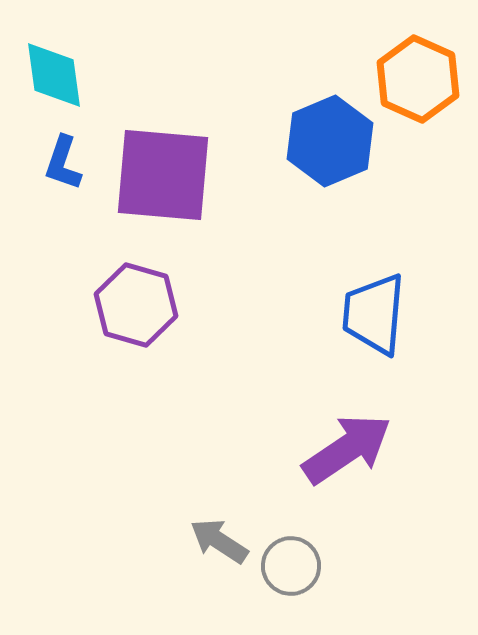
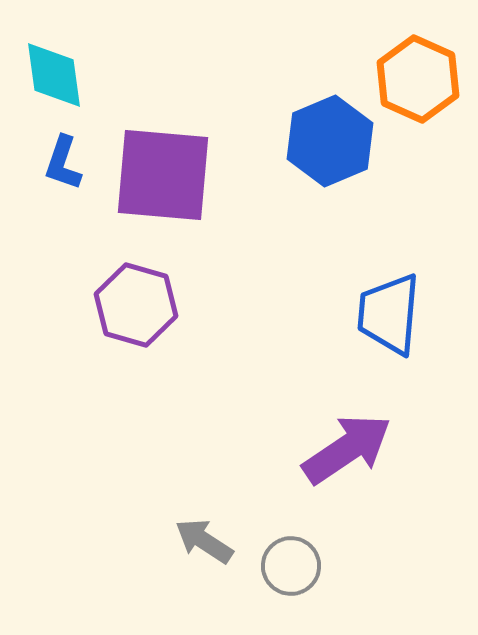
blue trapezoid: moved 15 px right
gray arrow: moved 15 px left
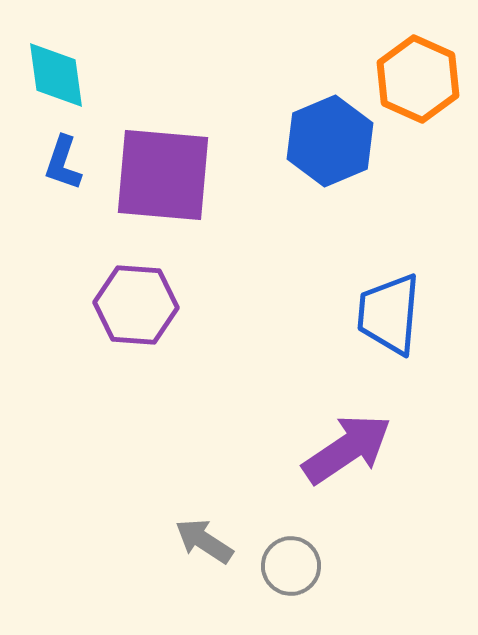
cyan diamond: moved 2 px right
purple hexagon: rotated 12 degrees counterclockwise
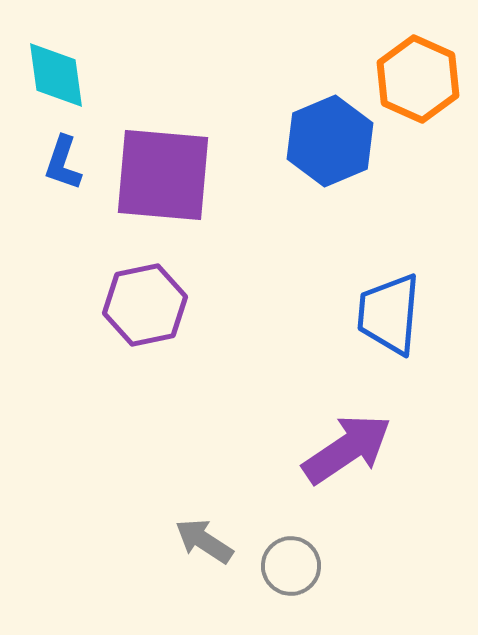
purple hexagon: moved 9 px right; rotated 16 degrees counterclockwise
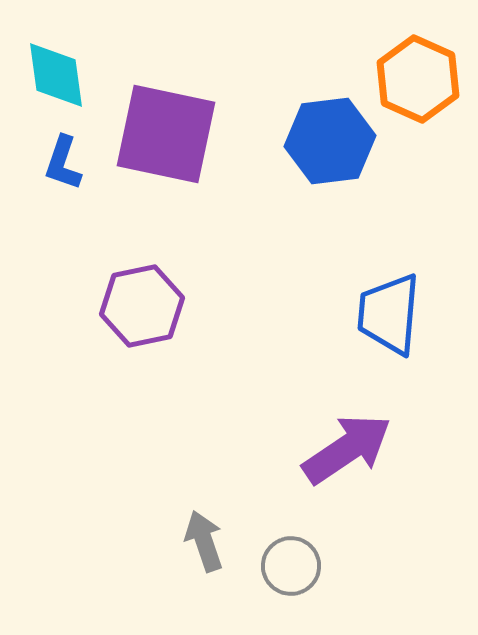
blue hexagon: rotated 16 degrees clockwise
purple square: moved 3 px right, 41 px up; rotated 7 degrees clockwise
purple hexagon: moved 3 px left, 1 px down
gray arrow: rotated 38 degrees clockwise
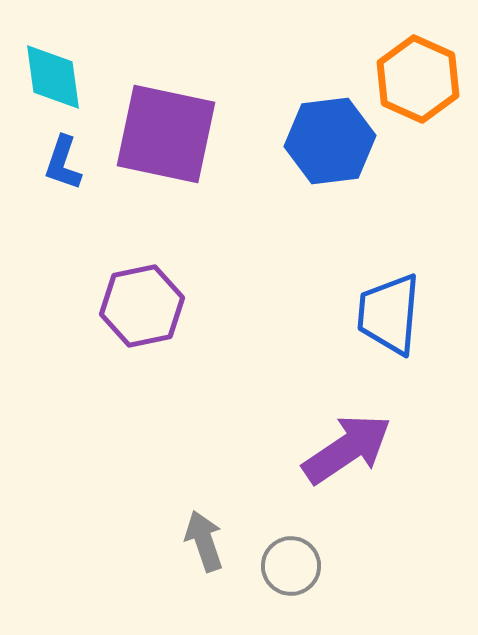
cyan diamond: moved 3 px left, 2 px down
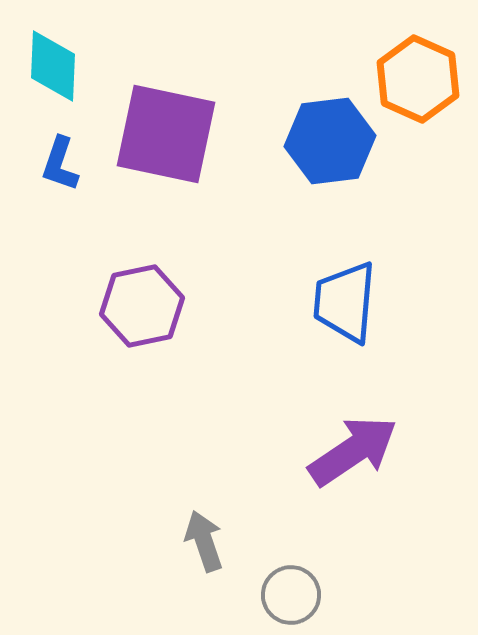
cyan diamond: moved 11 px up; rotated 10 degrees clockwise
blue L-shape: moved 3 px left, 1 px down
blue trapezoid: moved 44 px left, 12 px up
purple arrow: moved 6 px right, 2 px down
gray circle: moved 29 px down
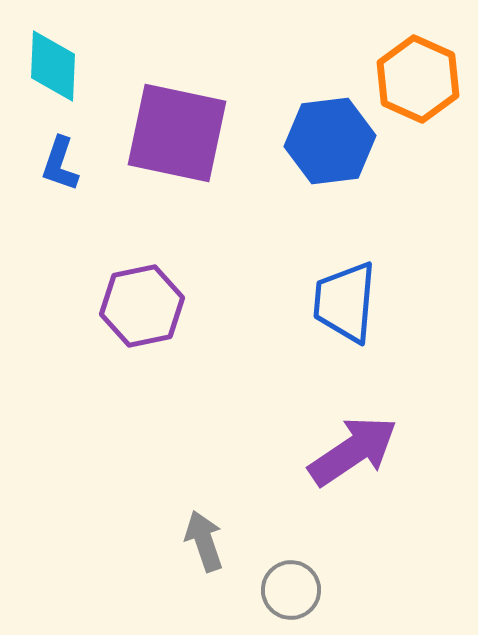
purple square: moved 11 px right, 1 px up
gray circle: moved 5 px up
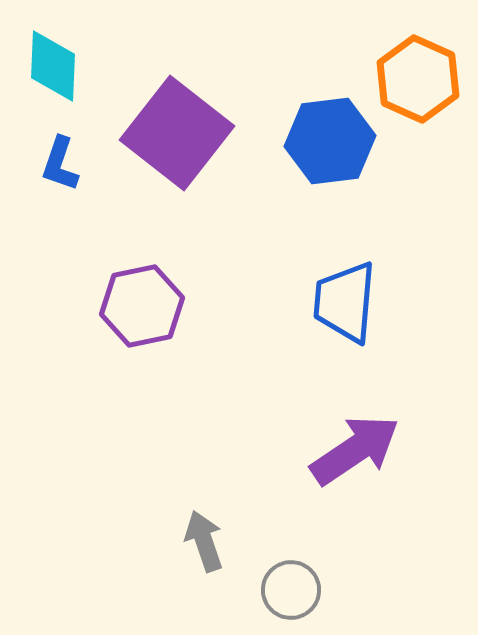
purple square: rotated 26 degrees clockwise
purple arrow: moved 2 px right, 1 px up
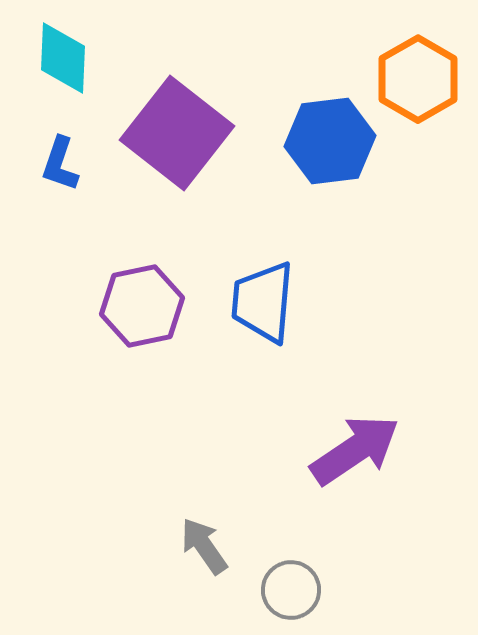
cyan diamond: moved 10 px right, 8 px up
orange hexagon: rotated 6 degrees clockwise
blue trapezoid: moved 82 px left
gray arrow: moved 5 px down; rotated 16 degrees counterclockwise
